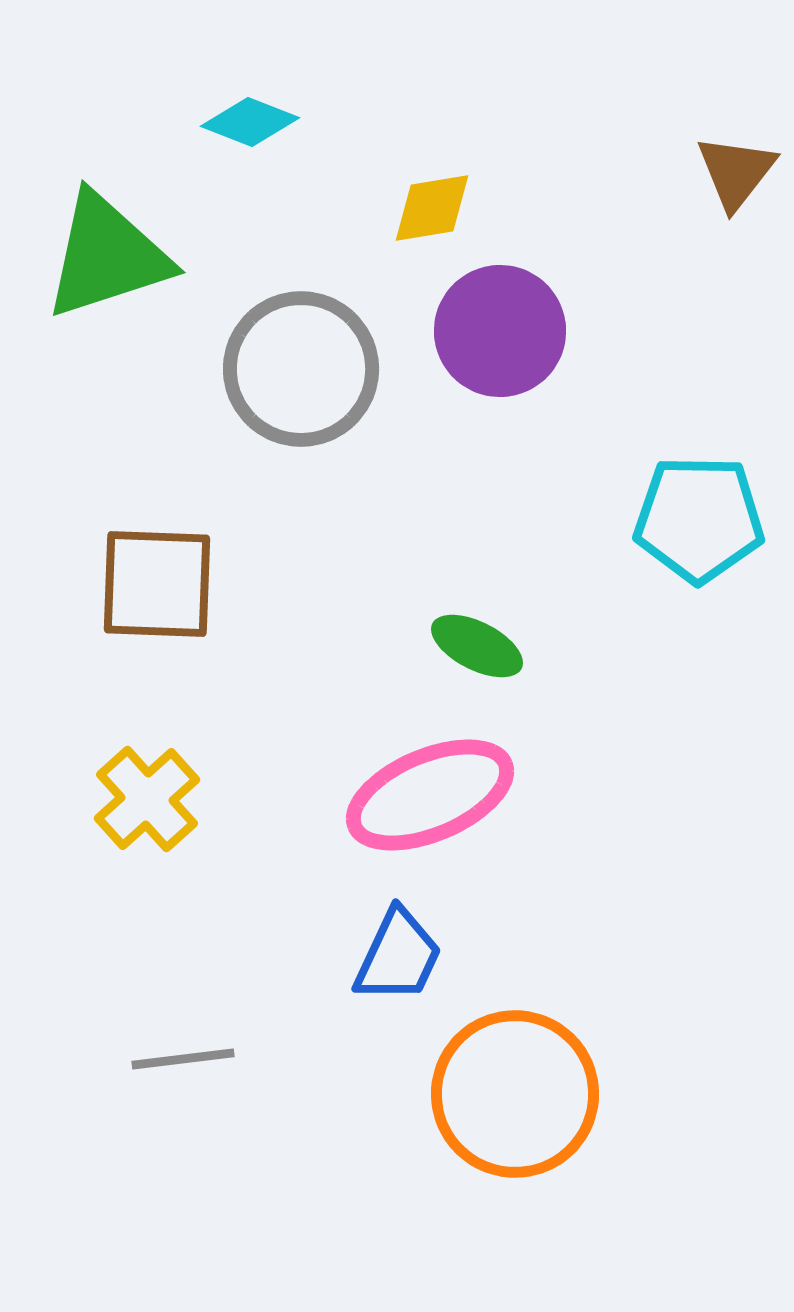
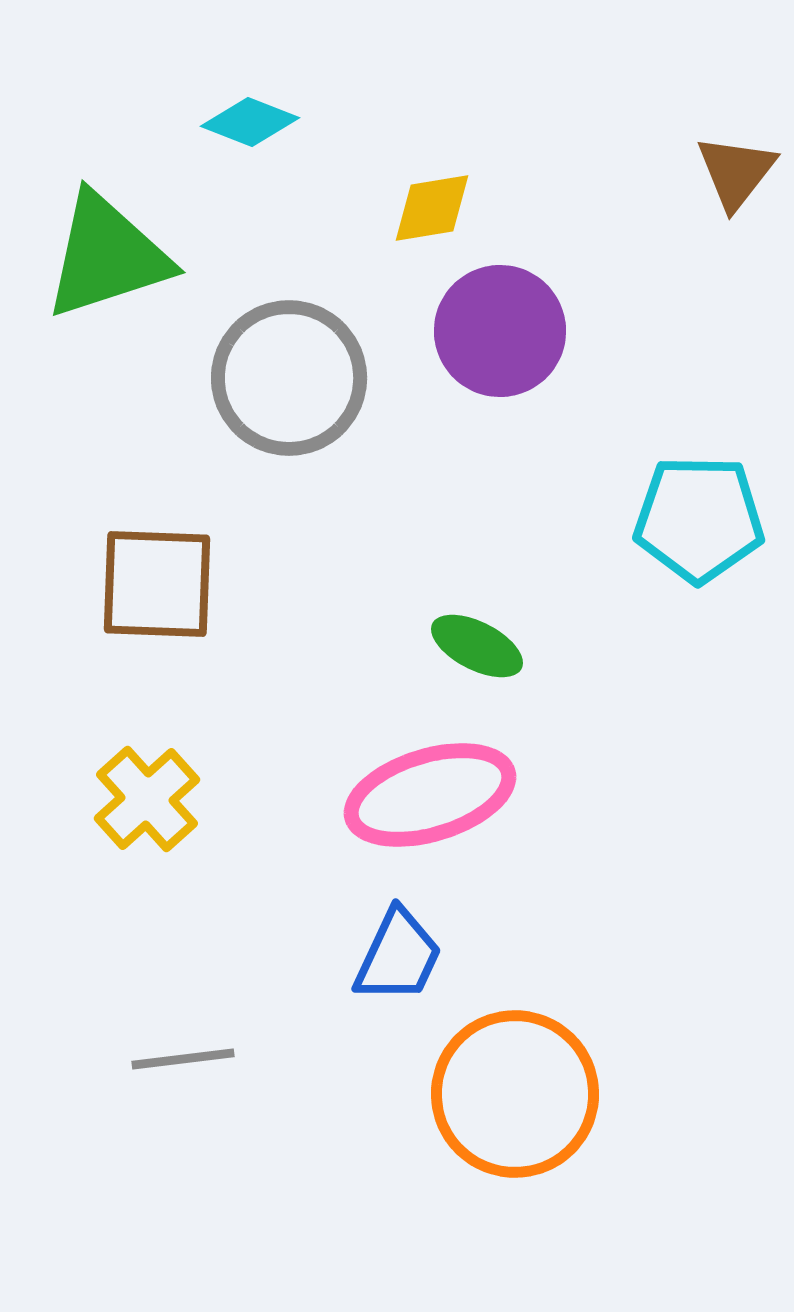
gray circle: moved 12 px left, 9 px down
pink ellipse: rotated 6 degrees clockwise
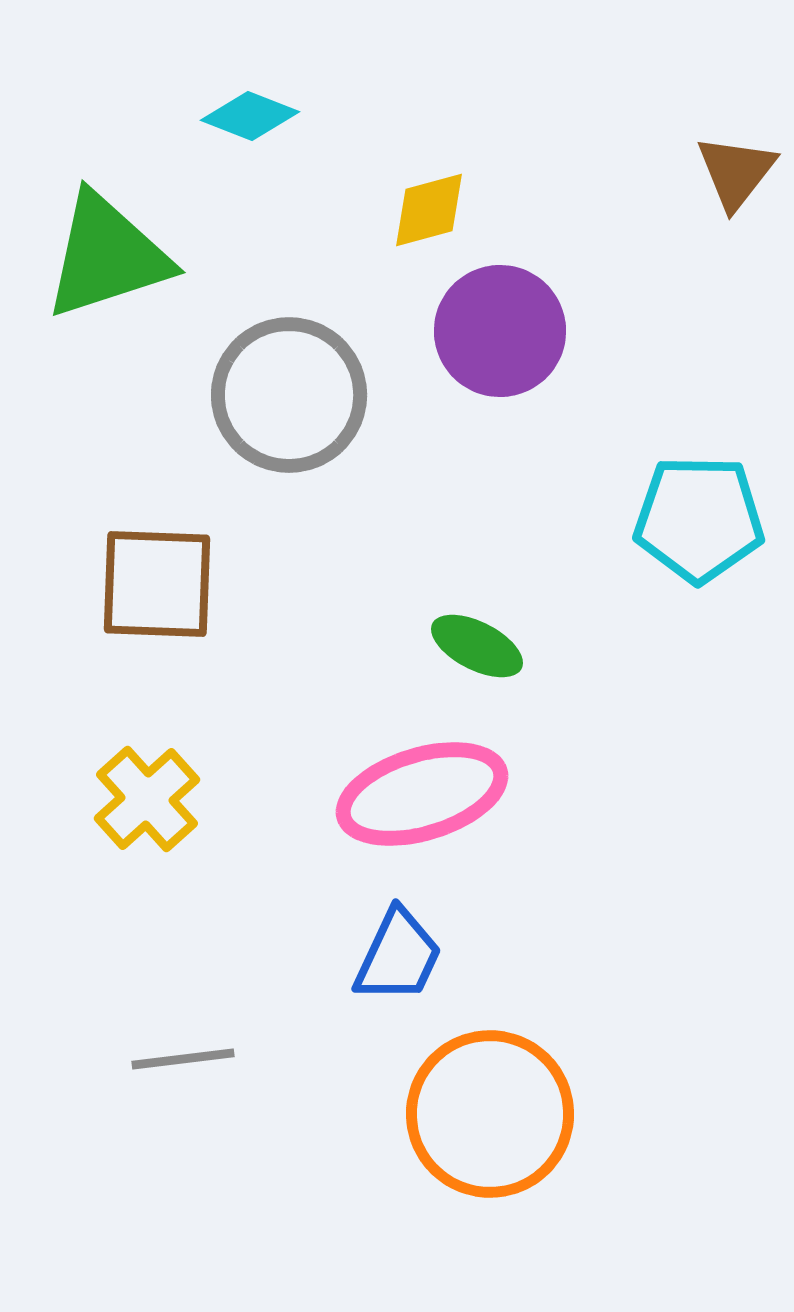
cyan diamond: moved 6 px up
yellow diamond: moved 3 px left, 2 px down; rotated 6 degrees counterclockwise
gray circle: moved 17 px down
pink ellipse: moved 8 px left, 1 px up
orange circle: moved 25 px left, 20 px down
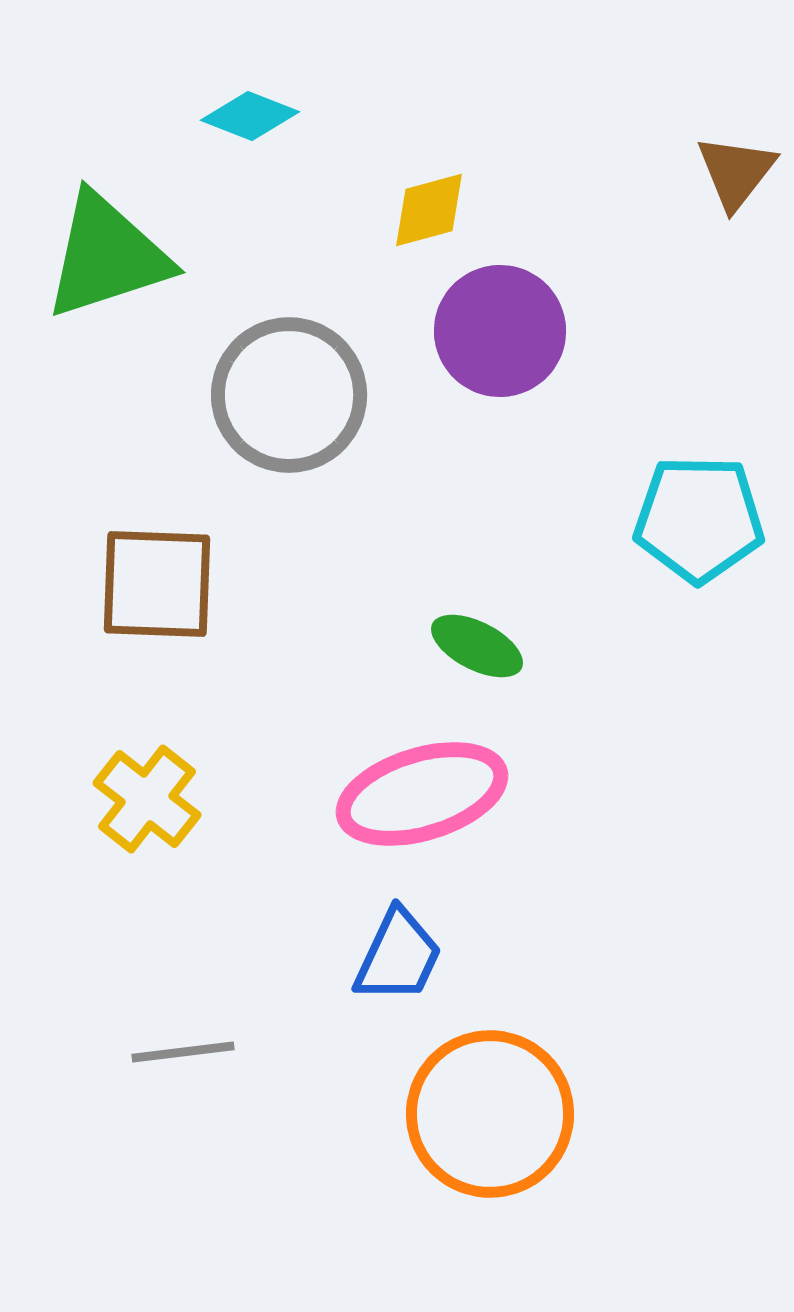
yellow cross: rotated 10 degrees counterclockwise
gray line: moved 7 px up
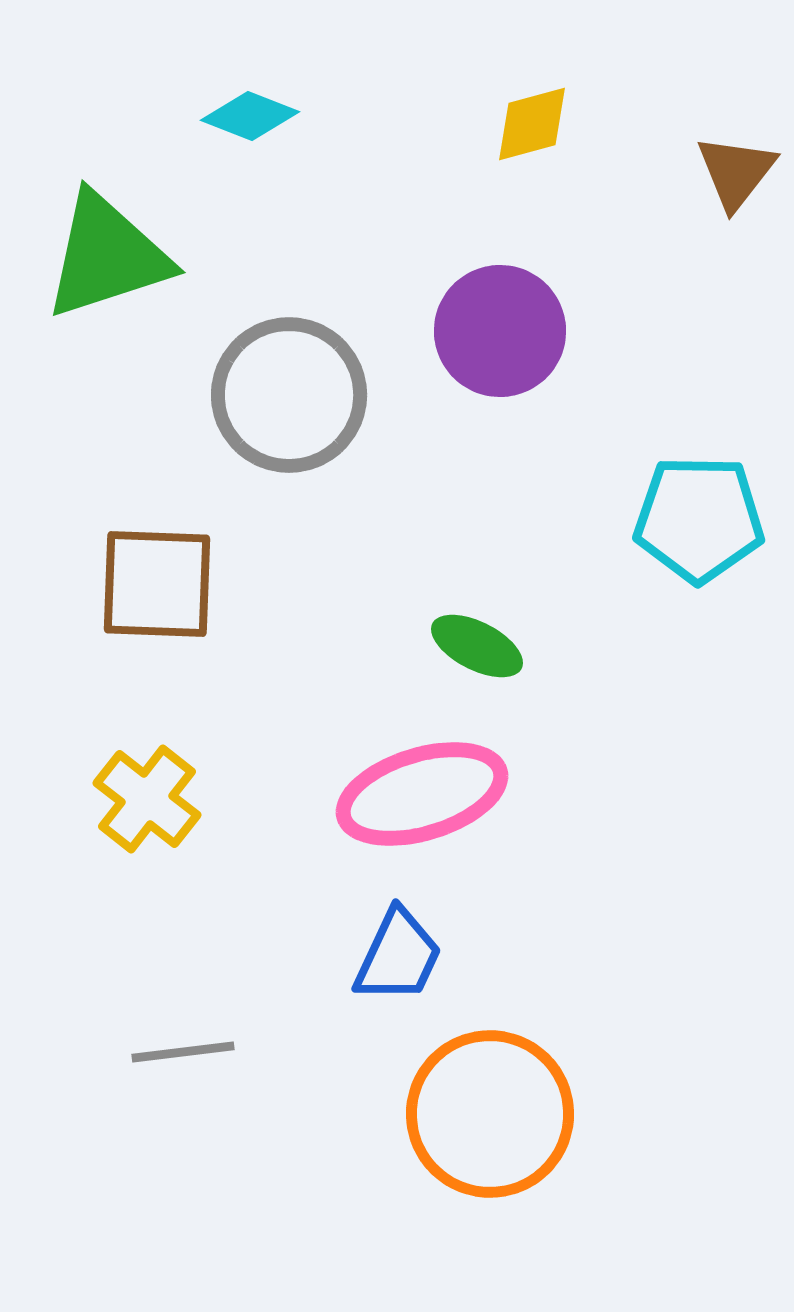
yellow diamond: moved 103 px right, 86 px up
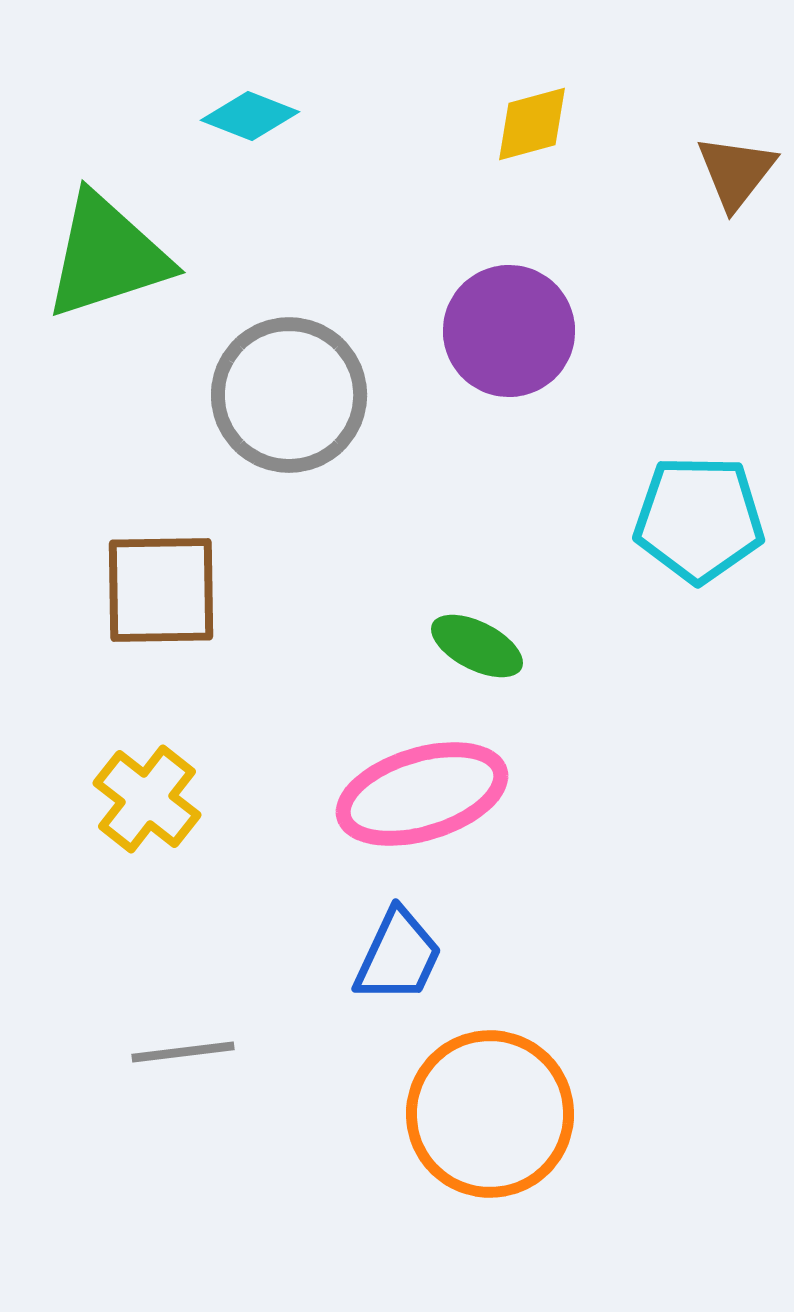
purple circle: moved 9 px right
brown square: moved 4 px right, 6 px down; rotated 3 degrees counterclockwise
